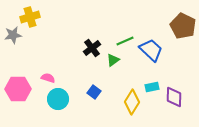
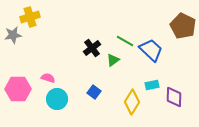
green line: rotated 54 degrees clockwise
cyan rectangle: moved 2 px up
cyan circle: moved 1 px left
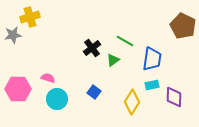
blue trapezoid: moved 1 px right, 9 px down; rotated 55 degrees clockwise
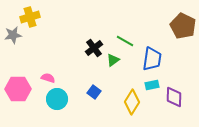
black cross: moved 2 px right
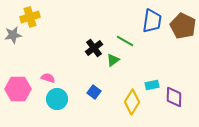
blue trapezoid: moved 38 px up
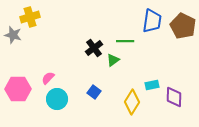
gray star: rotated 24 degrees clockwise
green line: rotated 30 degrees counterclockwise
pink semicircle: rotated 64 degrees counterclockwise
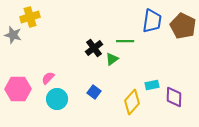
green triangle: moved 1 px left, 1 px up
yellow diamond: rotated 10 degrees clockwise
